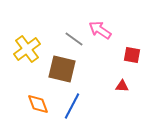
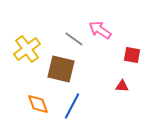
brown square: moved 1 px left
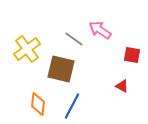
red triangle: rotated 24 degrees clockwise
orange diamond: rotated 25 degrees clockwise
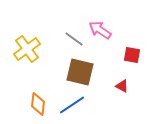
brown square: moved 19 px right, 3 px down
blue line: moved 1 px up; rotated 28 degrees clockwise
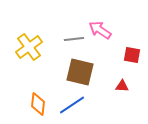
gray line: rotated 42 degrees counterclockwise
yellow cross: moved 2 px right, 2 px up
red triangle: rotated 24 degrees counterclockwise
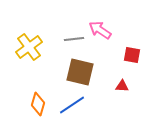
orange diamond: rotated 10 degrees clockwise
